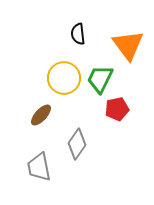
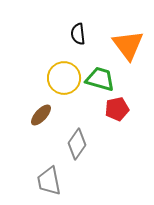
green trapezoid: rotated 80 degrees clockwise
gray trapezoid: moved 10 px right, 14 px down
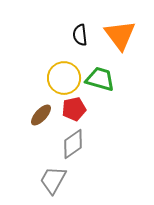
black semicircle: moved 2 px right, 1 px down
orange triangle: moved 8 px left, 10 px up
red pentagon: moved 43 px left
gray diamond: moved 4 px left; rotated 20 degrees clockwise
gray trapezoid: moved 4 px right, 1 px up; rotated 40 degrees clockwise
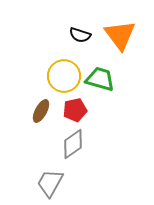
black semicircle: rotated 65 degrees counterclockwise
yellow circle: moved 2 px up
red pentagon: moved 1 px right, 1 px down
brown ellipse: moved 4 px up; rotated 15 degrees counterclockwise
gray trapezoid: moved 3 px left, 3 px down
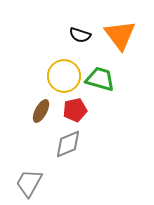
gray diamond: moved 5 px left; rotated 12 degrees clockwise
gray trapezoid: moved 21 px left
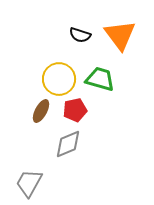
yellow circle: moved 5 px left, 3 px down
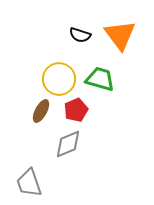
red pentagon: moved 1 px right; rotated 10 degrees counterclockwise
gray trapezoid: rotated 48 degrees counterclockwise
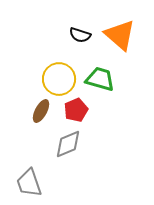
orange triangle: rotated 12 degrees counterclockwise
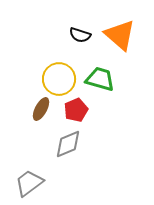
brown ellipse: moved 2 px up
gray trapezoid: rotated 72 degrees clockwise
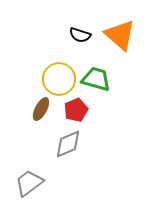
green trapezoid: moved 4 px left
